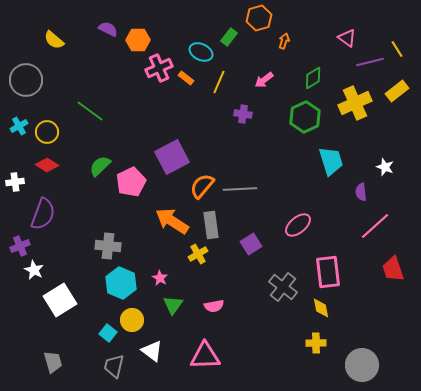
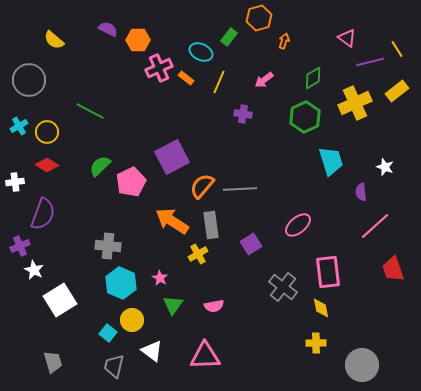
gray circle at (26, 80): moved 3 px right
green line at (90, 111): rotated 8 degrees counterclockwise
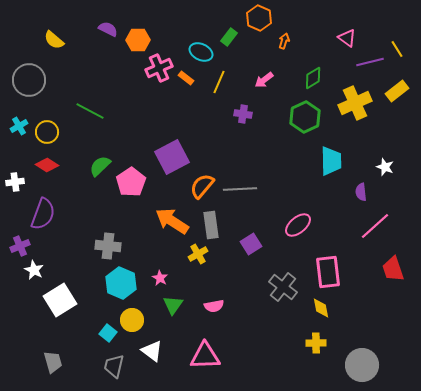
orange hexagon at (259, 18): rotated 20 degrees counterclockwise
cyan trapezoid at (331, 161): rotated 16 degrees clockwise
pink pentagon at (131, 182): rotated 8 degrees counterclockwise
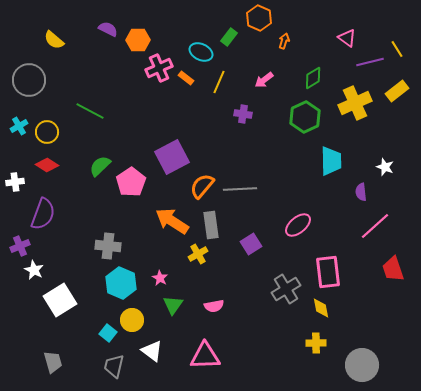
gray cross at (283, 287): moved 3 px right, 2 px down; rotated 20 degrees clockwise
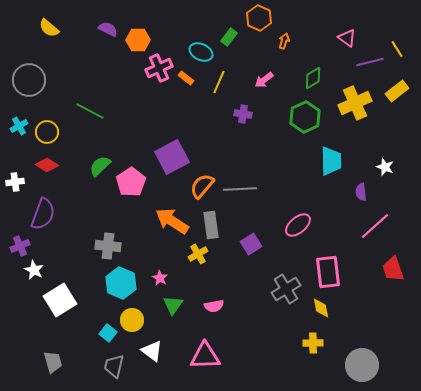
yellow semicircle at (54, 40): moved 5 px left, 12 px up
yellow cross at (316, 343): moved 3 px left
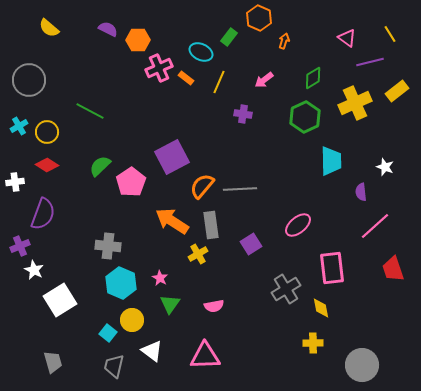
yellow line at (397, 49): moved 7 px left, 15 px up
pink rectangle at (328, 272): moved 4 px right, 4 px up
green triangle at (173, 305): moved 3 px left, 1 px up
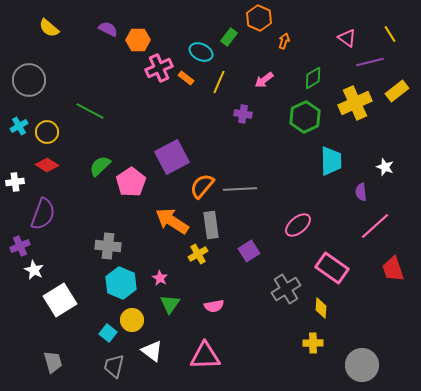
purple square at (251, 244): moved 2 px left, 7 px down
pink rectangle at (332, 268): rotated 48 degrees counterclockwise
yellow diamond at (321, 308): rotated 15 degrees clockwise
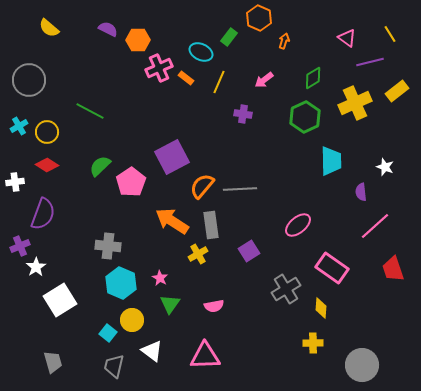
white star at (34, 270): moved 2 px right, 3 px up; rotated 12 degrees clockwise
